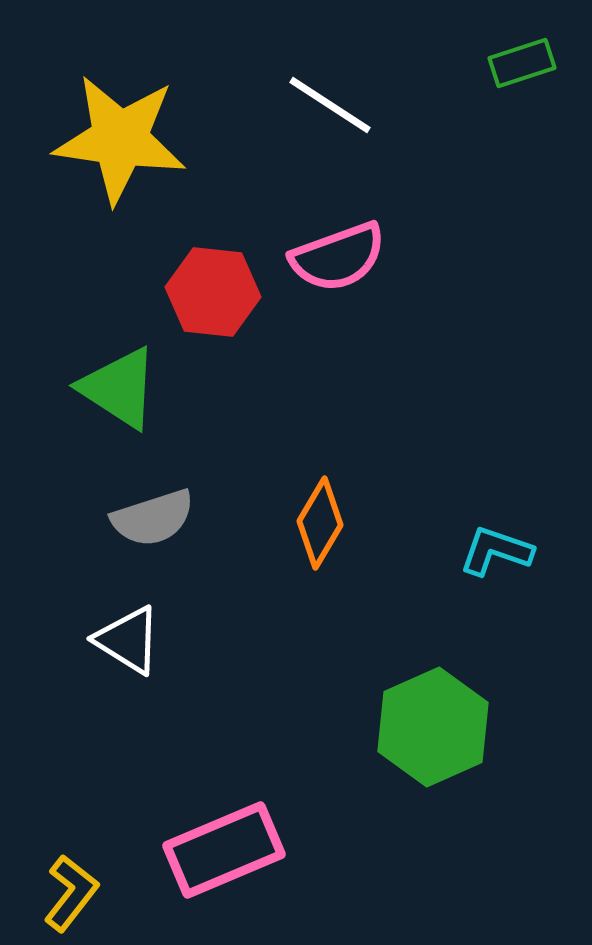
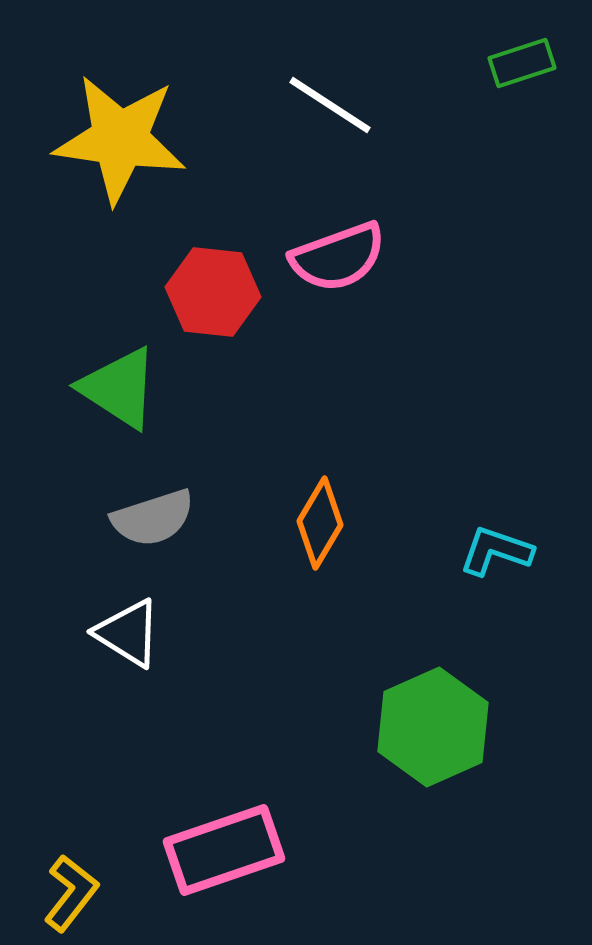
white triangle: moved 7 px up
pink rectangle: rotated 4 degrees clockwise
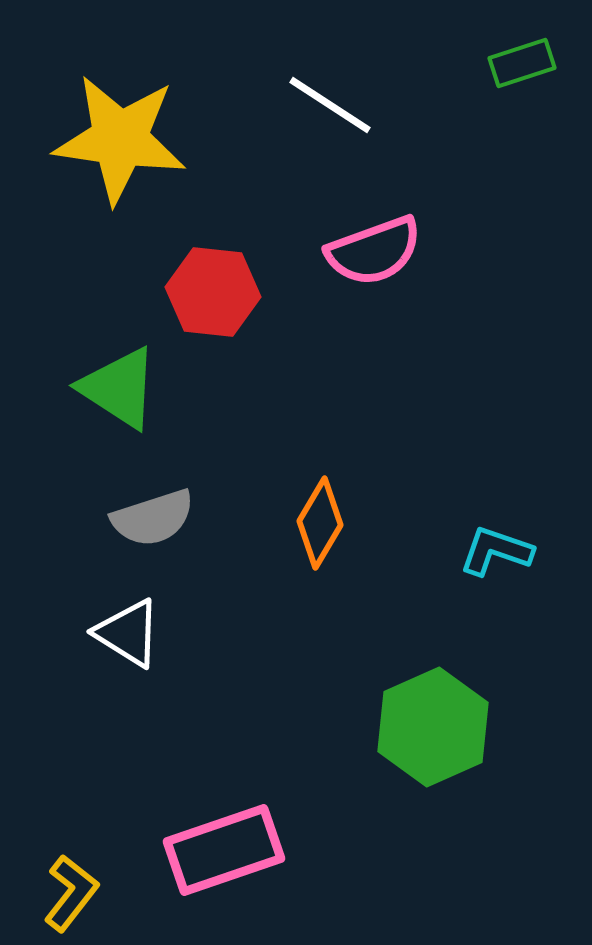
pink semicircle: moved 36 px right, 6 px up
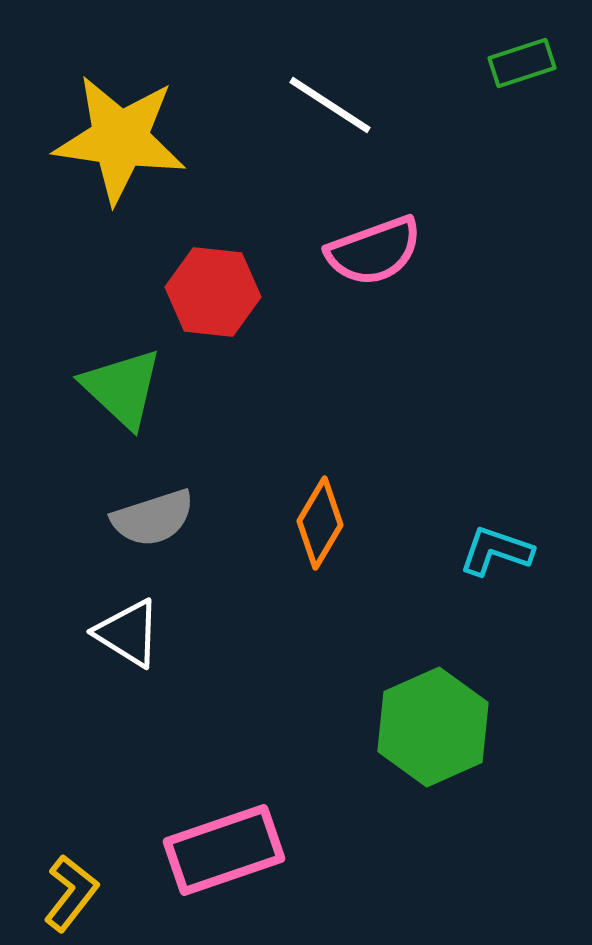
green triangle: moved 3 px right; rotated 10 degrees clockwise
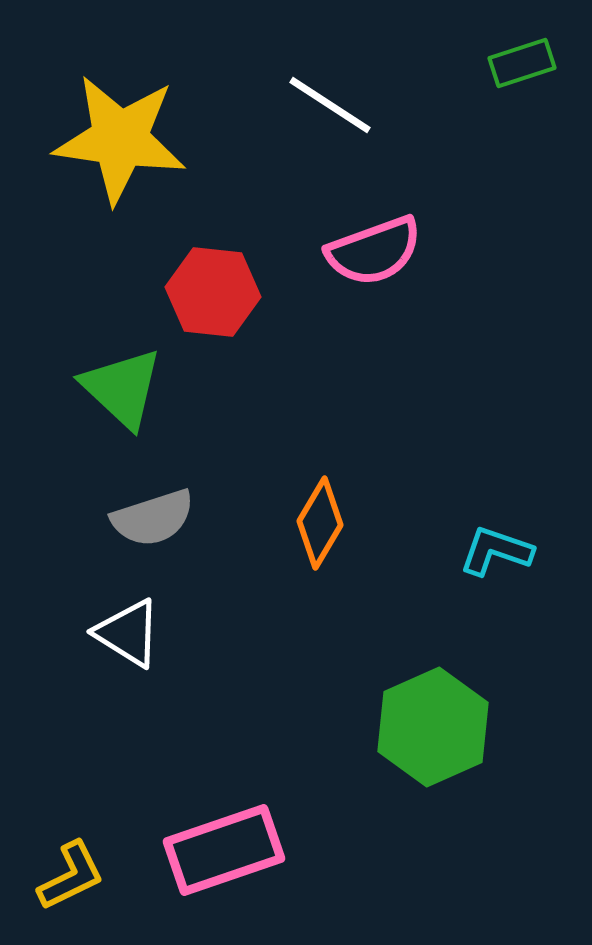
yellow L-shape: moved 17 px up; rotated 26 degrees clockwise
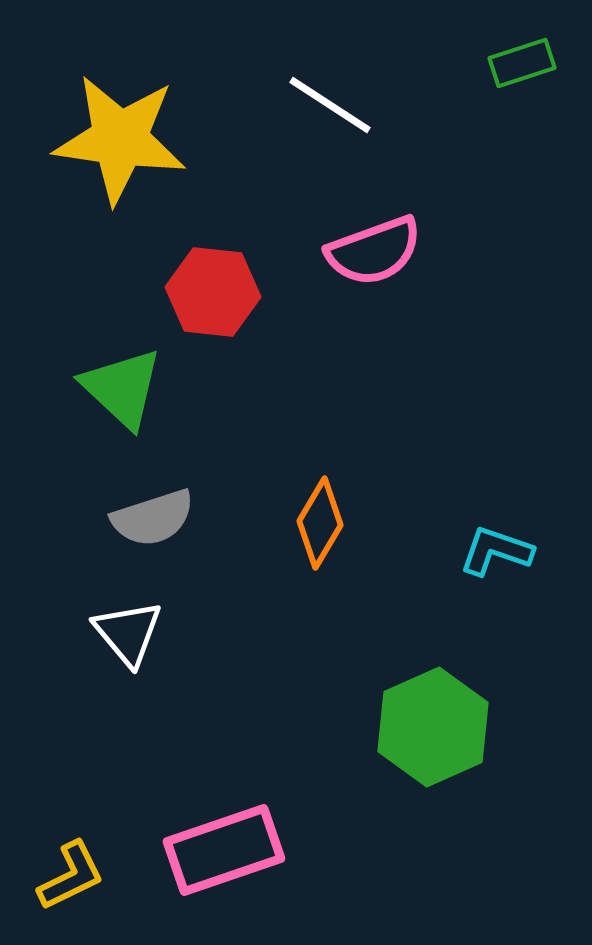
white triangle: rotated 18 degrees clockwise
